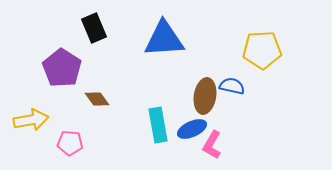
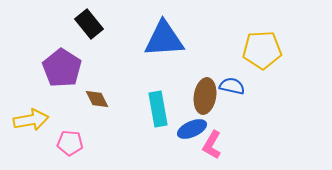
black rectangle: moved 5 px left, 4 px up; rotated 16 degrees counterclockwise
brown diamond: rotated 10 degrees clockwise
cyan rectangle: moved 16 px up
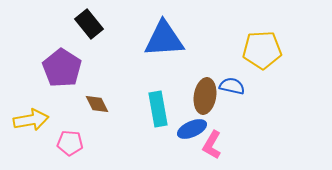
brown diamond: moved 5 px down
